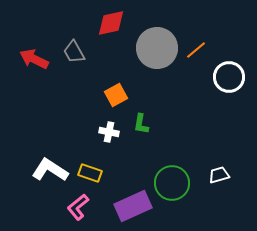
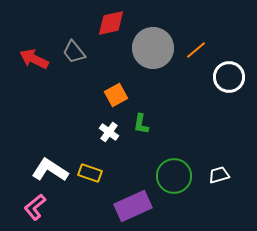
gray circle: moved 4 px left
gray trapezoid: rotated 10 degrees counterclockwise
white cross: rotated 24 degrees clockwise
green circle: moved 2 px right, 7 px up
pink L-shape: moved 43 px left
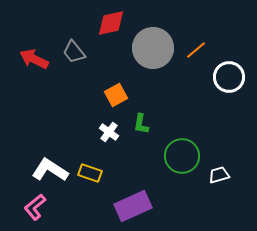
green circle: moved 8 px right, 20 px up
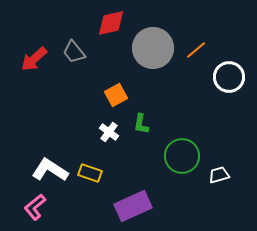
red arrow: rotated 68 degrees counterclockwise
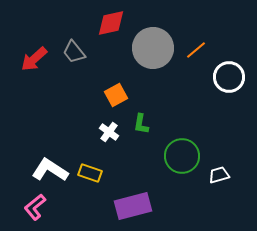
purple rectangle: rotated 9 degrees clockwise
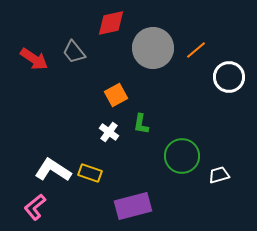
red arrow: rotated 104 degrees counterclockwise
white L-shape: moved 3 px right
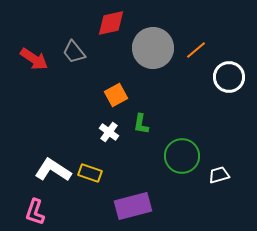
pink L-shape: moved 5 px down; rotated 32 degrees counterclockwise
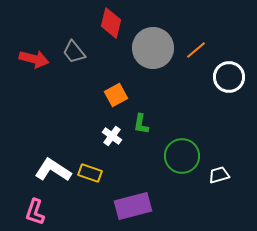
red diamond: rotated 64 degrees counterclockwise
red arrow: rotated 20 degrees counterclockwise
white cross: moved 3 px right, 4 px down
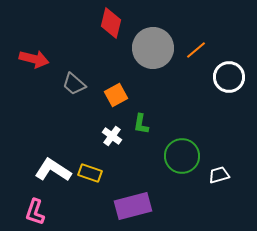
gray trapezoid: moved 32 px down; rotated 10 degrees counterclockwise
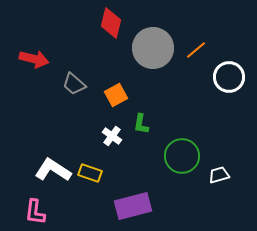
pink L-shape: rotated 12 degrees counterclockwise
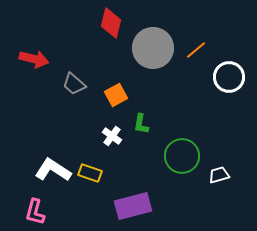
pink L-shape: rotated 8 degrees clockwise
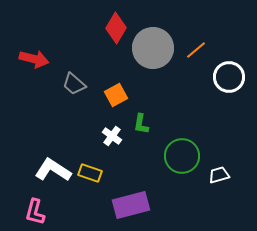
red diamond: moved 5 px right, 5 px down; rotated 16 degrees clockwise
purple rectangle: moved 2 px left, 1 px up
